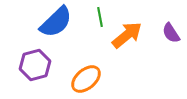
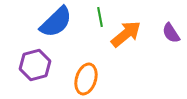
orange arrow: moved 1 px left, 1 px up
orange ellipse: rotated 32 degrees counterclockwise
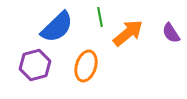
blue semicircle: moved 1 px right, 5 px down
orange arrow: moved 2 px right, 1 px up
orange ellipse: moved 13 px up
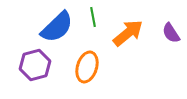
green line: moved 7 px left
orange ellipse: moved 1 px right, 1 px down
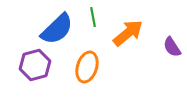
blue semicircle: moved 2 px down
purple semicircle: moved 1 px right, 14 px down
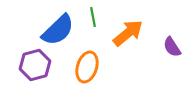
blue semicircle: moved 1 px right, 1 px down
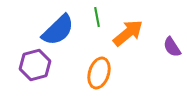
green line: moved 4 px right
orange ellipse: moved 12 px right, 6 px down
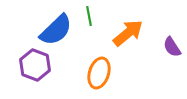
green line: moved 8 px left, 1 px up
blue semicircle: moved 2 px left
purple hexagon: rotated 24 degrees counterclockwise
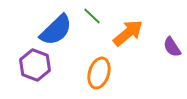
green line: moved 3 px right; rotated 36 degrees counterclockwise
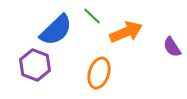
orange arrow: moved 2 px left, 1 px up; rotated 16 degrees clockwise
